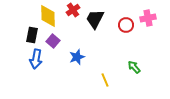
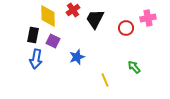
red circle: moved 3 px down
black rectangle: moved 1 px right
purple square: rotated 16 degrees counterclockwise
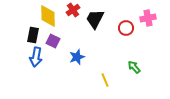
blue arrow: moved 2 px up
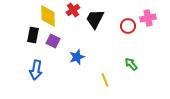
red circle: moved 2 px right, 2 px up
blue arrow: moved 13 px down
green arrow: moved 3 px left, 3 px up
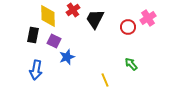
pink cross: rotated 21 degrees counterclockwise
red circle: moved 1 px down
purple square: moved 1 px right
blue star: moved 10 px left
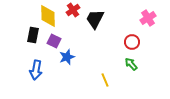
red circle: moved 4 px right, 15 px down
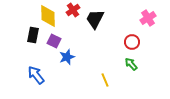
blue arrow: moved 5 px down; rotated 132 degrees clockwise
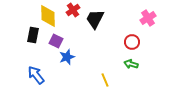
purple square: moved 2 px right
green arrow: rotated 32 degrees counterclockwise
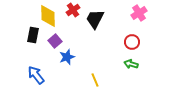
pink cross: moved 9 px left, 5 px up
purple square: moved 1 px left; rotated 24 degrees clockwise
yellow line: moved 10 px left
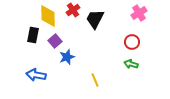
blue arrow: rotated 42 degrees counterclockwise
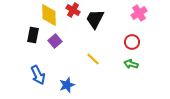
red cross: rotated 24 degrees counterclockwise
yellow diamond: moved 1 px right, 1 px up
blue star: moved 28 px down
blue arrow: moved 2 px right; rotated 126 degrees counterclockwise
yellow line: moved 2 px left, 21 px up; rotated 24 degrees counterclockwise
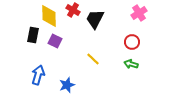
yellow diamond: moved 1 px down
purple square: rotated 24 degrees counterclockwise
blue arrow: rotated 138 degrees counterclockwise
